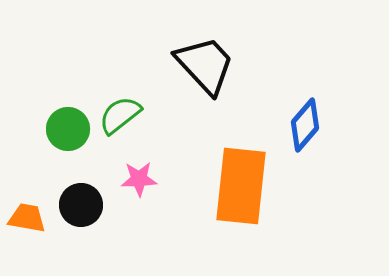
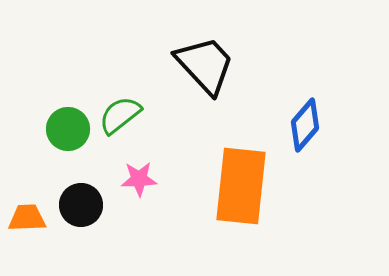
orange trapezoid: rotated 12 degrees counterclockwise
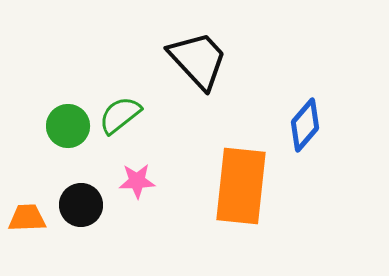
black trapezoid: moved 7 px left, 5 px up
green circle: moved 3 px up
pink star: moved 2 px left, 2 px down
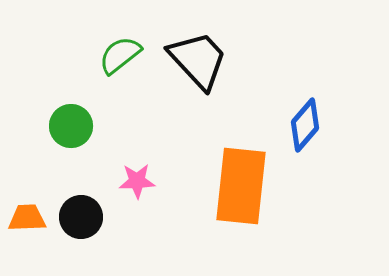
green semicircle: moved 60 px up
green circle: moved 3 px right
black circle: moved 12 px down
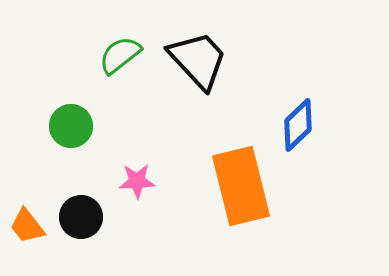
blue diamond: moved 7 px left; rotated 6 degrees clockwise
orange rectangle: rotated 20 degrees counterclockwise
orange trapezoid: moved 8 px down; rotated 126 degrees counterclockwise
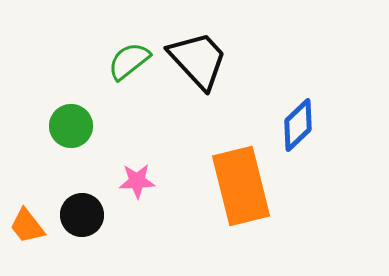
green semicircle: moved 9 px right, 6 px down
black circle: moved 1 px right, 2 px up
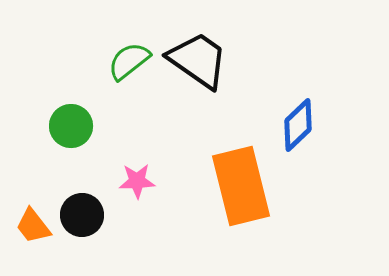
black trapezoid: rotated 12 degrees counterclockwise
orange trapezoid: moved 6 px right
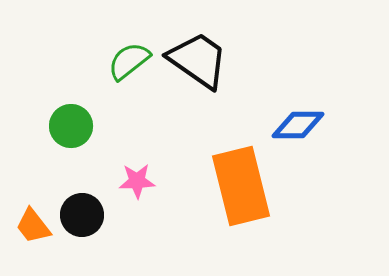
blue diamond: rotated 44 degrees clockwise
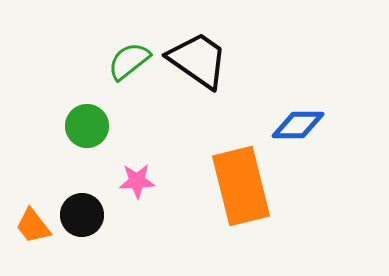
green circle: moved 16 px right
